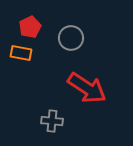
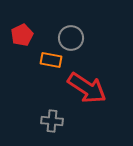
red pentagon: moved 8 px left, 8 px down
orange rectangle: moved 30 px right, 7 px down
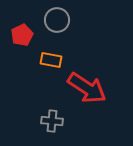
gray circle: moved 14 px left, 18 px up
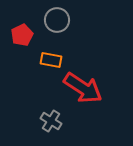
red arrow: moved 4 px left
gray cross: moved 1 px left; rotated 25 degrees clockwise
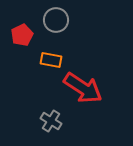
gray circle: moved 1 px left
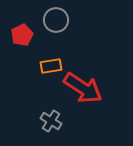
orange rectangle: moved 6 px down; rotated 20 degrees counterclockwise
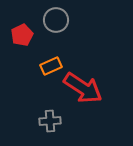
orange rectangle: rotated 15 degrees counterclockwise
gray cross: moved 1 px left; rotated 35 degrees counterclockwise
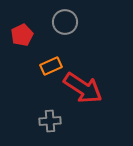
gray circle: moved 9 px right, 2 px down
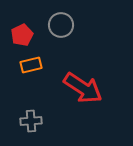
gray circle: moved 4 px left, 3 px down
orange rectangle: moved 20 px left, 1 px up; rotated 10 degrees clockwise
gray cross: moved 19 px left
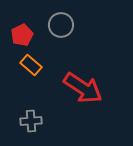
orange rectangle: rotated 55 degrees clockwise
